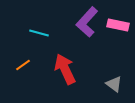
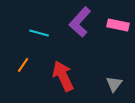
purple L-shape: moved 7 px left
orange line: rotated 21 degrees counterclockwise
red arrow: moved 2 px left, 7 px down
gray triangle: rotated 30 degrees clockwise
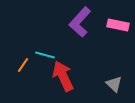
cyan line: moved 6 px right, 22 px down
gray triangle: rotated 24 degrees counterclockwise
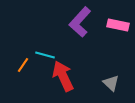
gray triangle: moved 3 px left, 1 px up
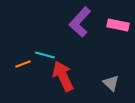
orange line: moved 1 px up; rotated 35 degrees clockwise
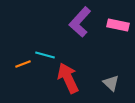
red arrow: moved 5 px right, 2 px down
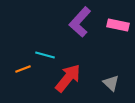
orange line: moved 5 px down
red arrow: rotated 64 degrees clockwise
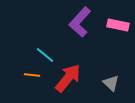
cyan line: rotated 24 degrees clockwise
orange line: moved 9 px right, 6 px down; rotated 28 degrees clockwise
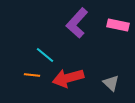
purple L-shape: moved 3 px left, 1 px down
red arrow: rotated 144 degrees counterclockwise
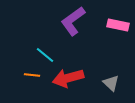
purple L-shape: moved 4 px left, 2 px up; rotated 12 degrees clockwise
